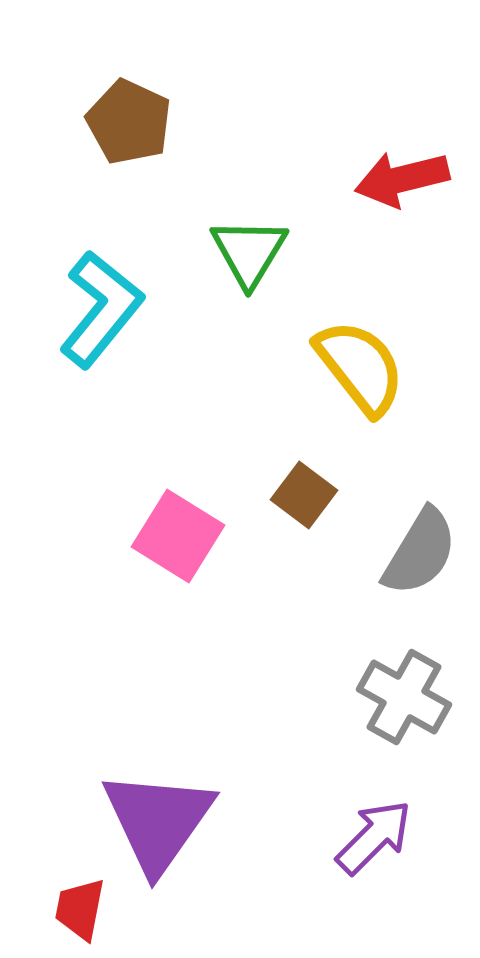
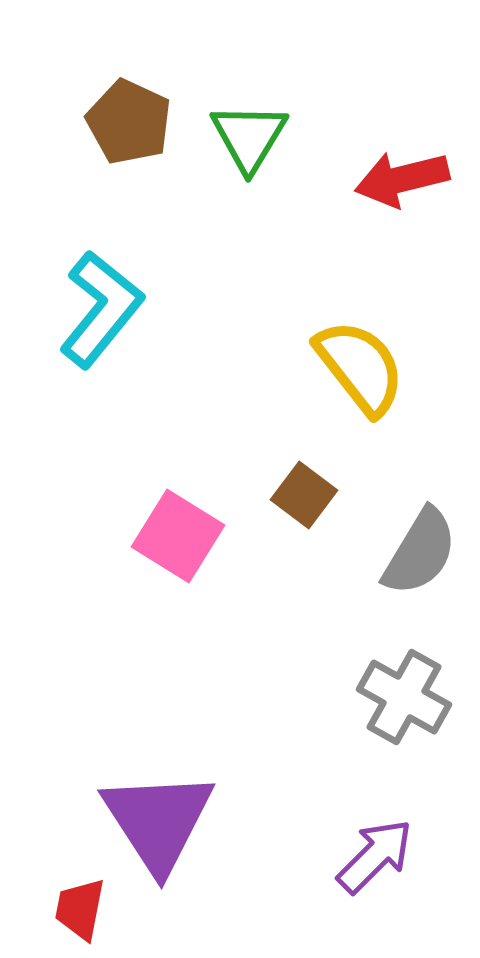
green triangle: moved 115 px up
purple triangle: rotated 8 degrees counterclockwise
purple arrow: moved 1 px right, 19 px down
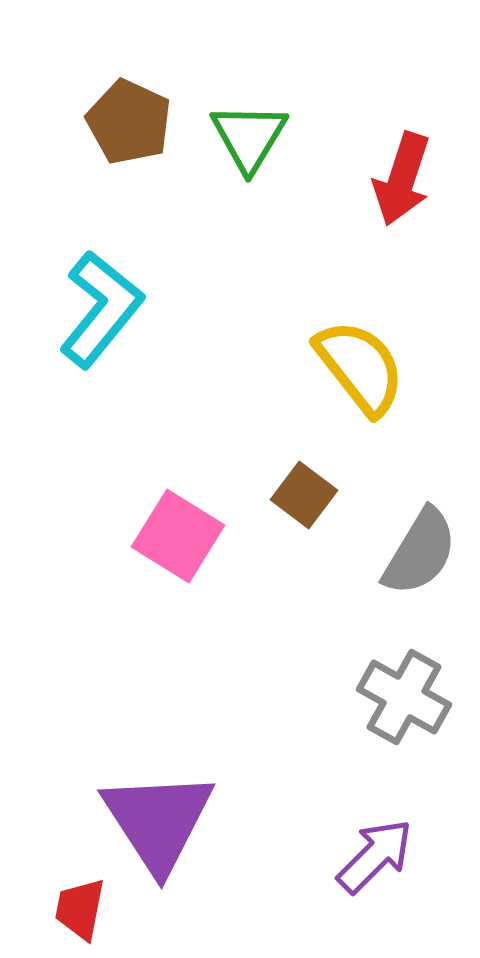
red arrow: rotated 58 degrees counterclockwise
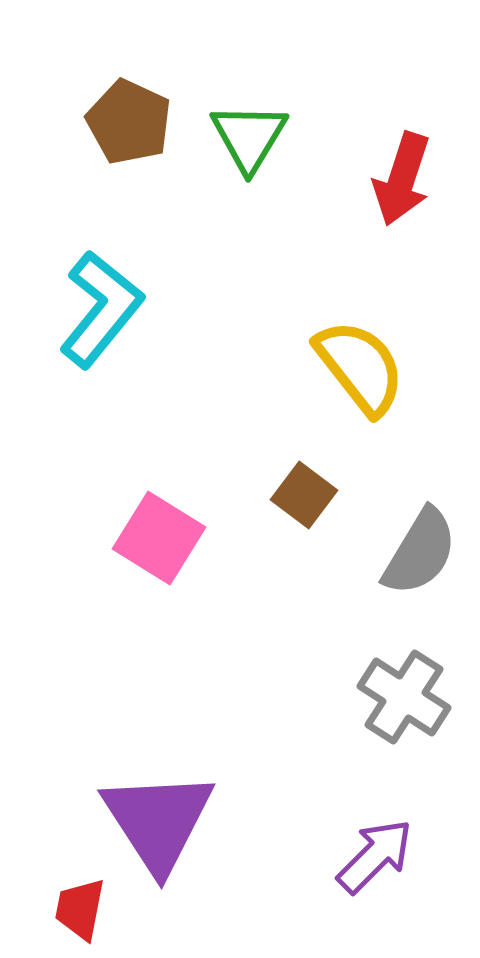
pink square: moved 19 px left, 2 px down
gray cross: rotated 4 degrees clockwise
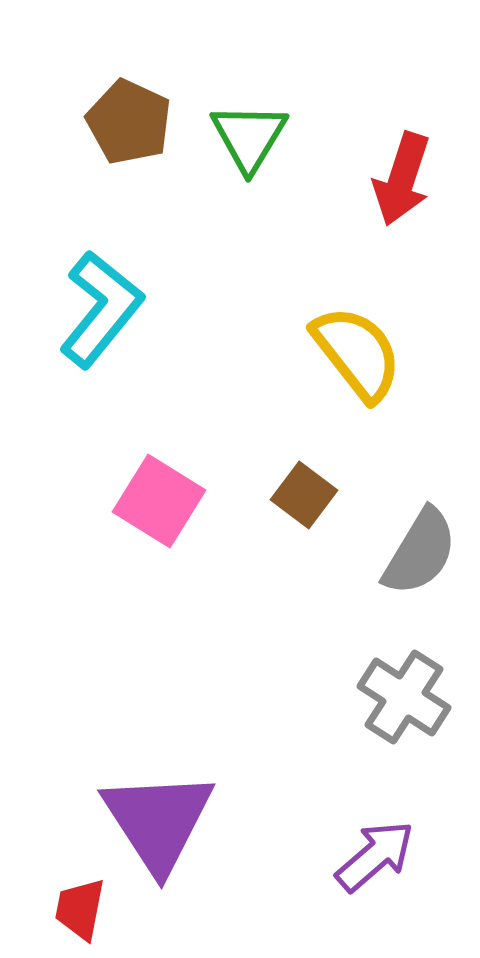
yellow semicircle: moved 3 px left, 14 px up
pink square: moved 37 px up
purple arrow: rotated 4 degrees clockwise
